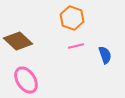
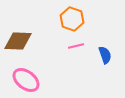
orange hexagon: moved 1 px down
brown diamond: rotated 40 degrees counterclockwise
pink ellipse: rotated 20 degrees counterclockwise
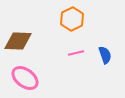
orange hexagon: rotated 15 degrees clockwise
pink line: moved 7 px down
pink ellipse: moved 1 px left, 2 px up
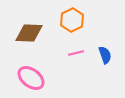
orange hexagon: moved 1 px down
brown diamond: moved 11 px right, 8 px up
pink ellipse: moved 6 px right
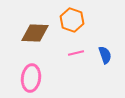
orange hexagon: rotated 15 degrees counterclockwise
brown diamond: moved 6 px right
pink ellipse: rotated 60 degrees clockwise
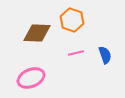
brown diamond: moved 2 px right
pink ellipse: rotated 60 degrees clockwise
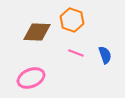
brown diamond: moved 1 px up
pink line: rotated 35 degrees clockwise
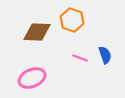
pink line: moved 4 px right, 5 px down
pink ellipse: moved 1 px right
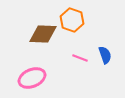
brown diamond: moved 6 px right, 2 px down
